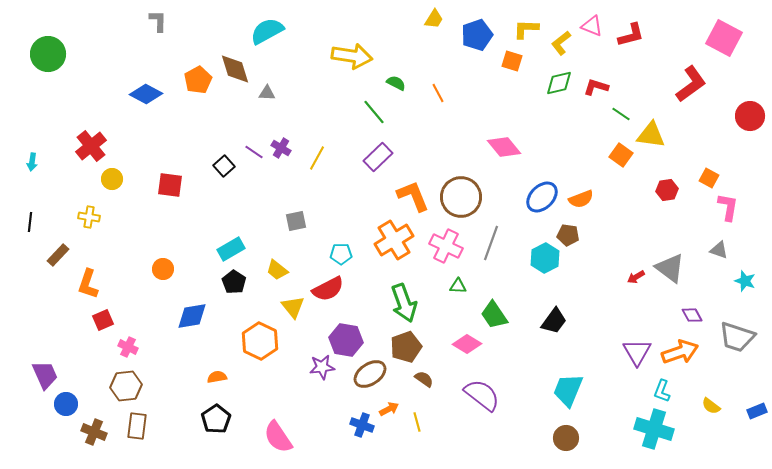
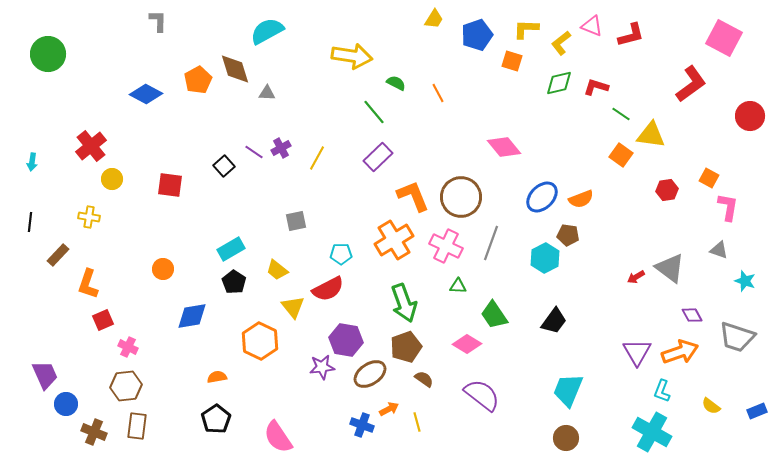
purple cross at (281, 148): rotated 30 degrees clockwise
cyan cross at (654, 429): moved 2 px left, 3 px down; rotated 12 degrees clockwise
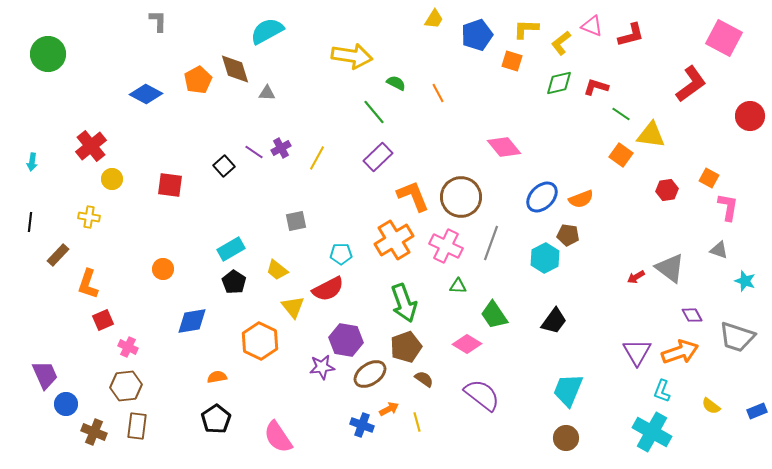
blue diamond at (192, 316): moved 5 px down
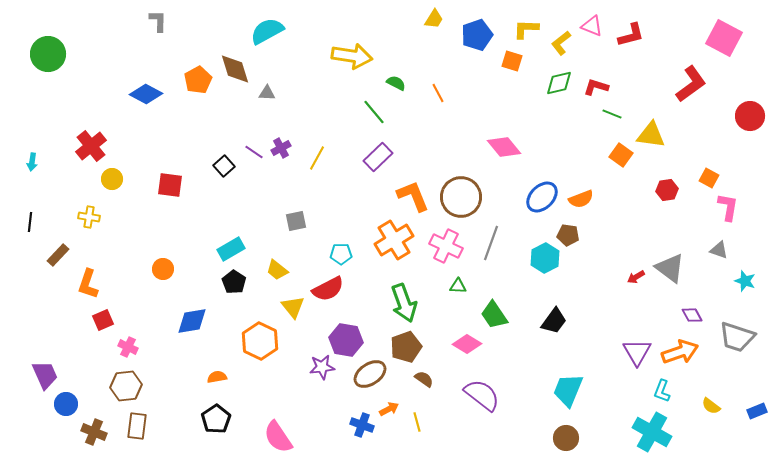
green line at (621, 114): moved 9 px left; rotated 12 degrees counterclockwise
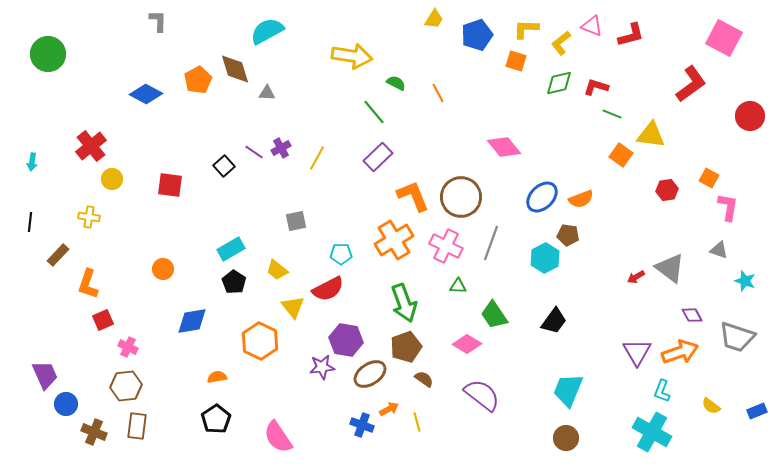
orange square at (512, 61): moved 4 px right
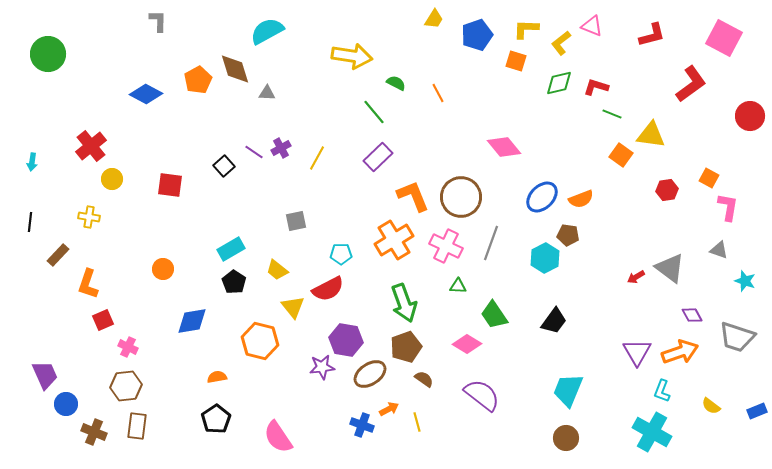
red L-shape at (631, 35): moved 21 px right
orange hexagon at (260, 341): rotated 12 degrees counterclockwise
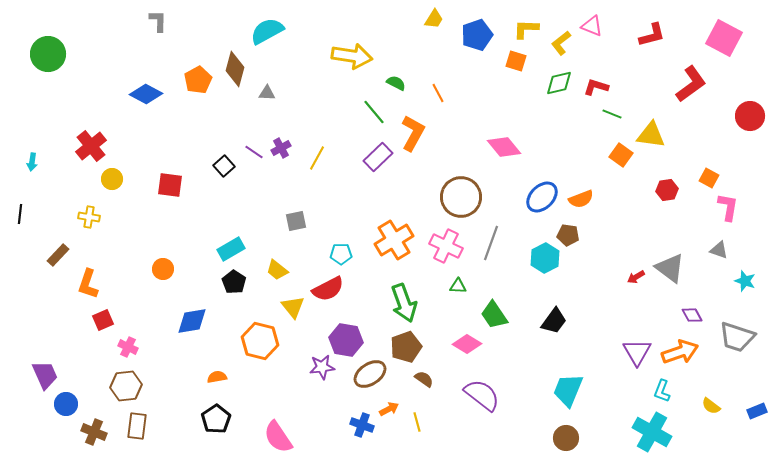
brown diamond at (235, 69): rotated 32 degrees clockwise
orange L-shape at (413, 196): moved 63 px up; rotated 51 degrees clockwise
black line at (30, 222): moved 10 px left, 8 px up
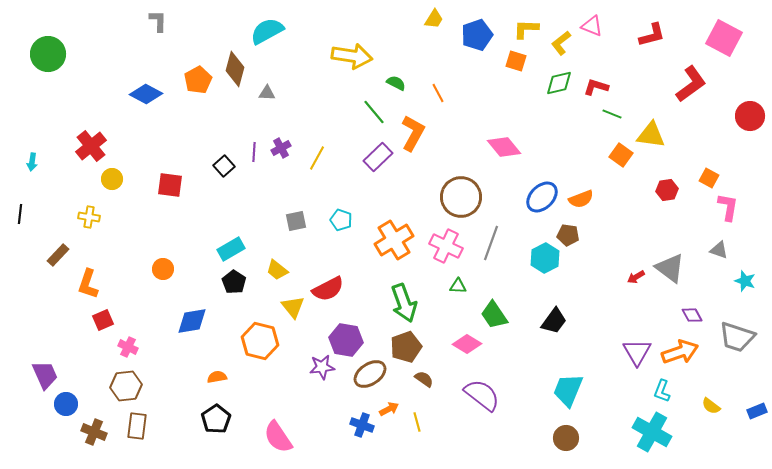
purple line at (254, 152): rotated 60 degrees clockwise
cyan pentagon at (341, 254): moved 34 px up; rotated 20 degrees clockwise
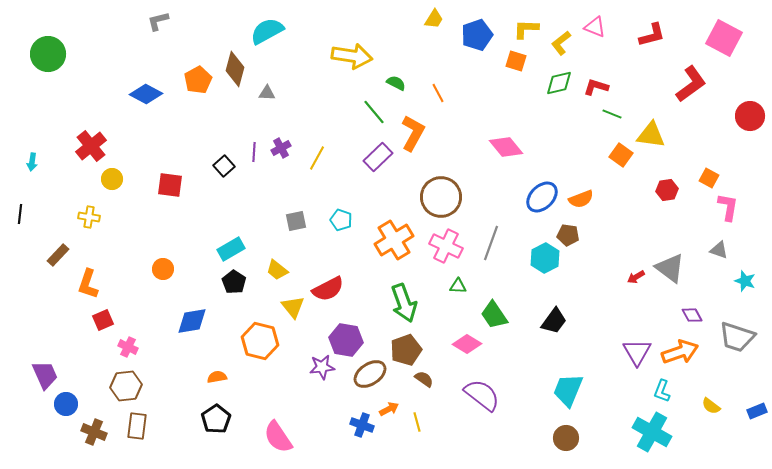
gray L-shape at (158, 21): rotated 105 degrees counterclockwise
pink triangle at (592, 26): moved 3 px right, 1 px down
pink diamond at (504, 147): moved 2 px right
brown circle at (461, 197): moved 20 px left
brown pentagon at (406, 347): moved 3 px down
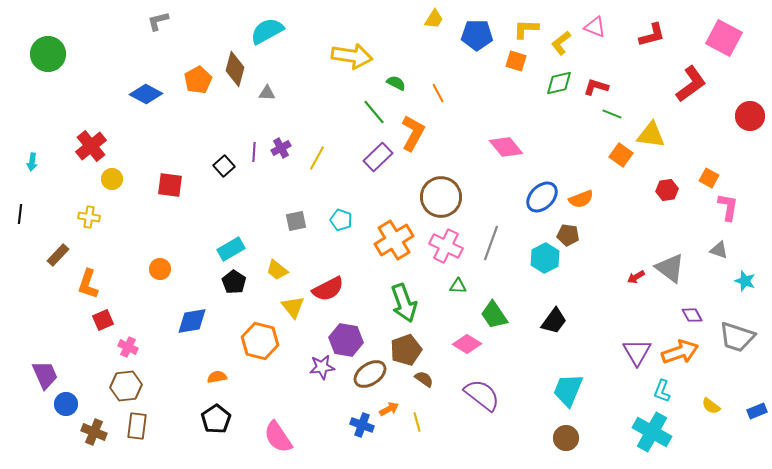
blue pentagon at (477, 35): rotated 20 degrees clockwise
orange circle at (163, 269): moved 3 px left
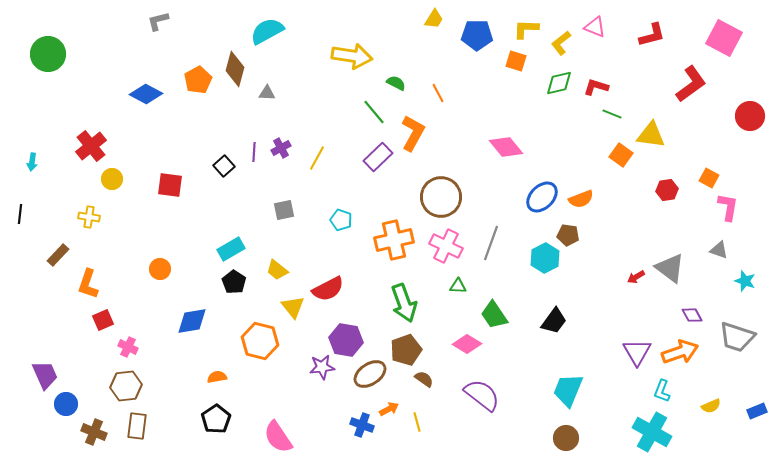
gray square at (296, 221): moved 12 px left, 11 px up
orange cross at (394, 240): rotated 18 degrees clockwise
yellow semicircle at (711, 406): rotated 60 degrees counterclockwise
